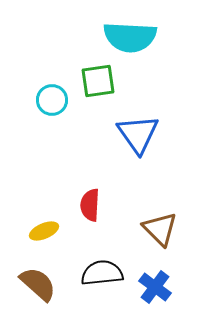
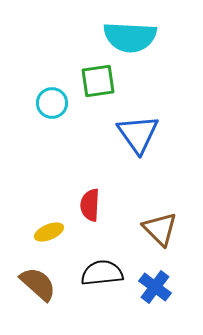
cyan circle: moved 3 px down
yellow ellipse: moved 5 px right, 1 px down
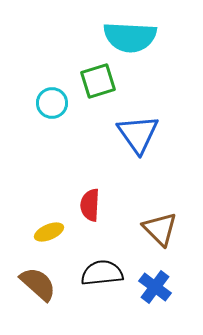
green square: rotated 9 degrees counterclockwise
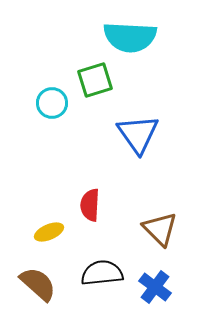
green square: moved 3 px left, 1 px up
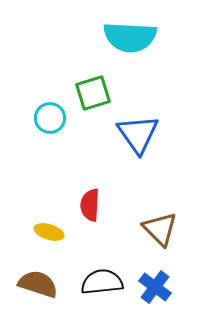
green square: moved 2 px left, 13 px down
cyan circle: moved 2 px left, 15 px down
yellow ellipse: rotated 40 degrees clockwise
black semicircle: moved 9 px down
brown semicircle: rotated 24 degrees counterclockwise
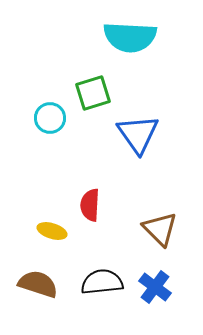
yellow ellipse: moved 3 px right, 1 px up
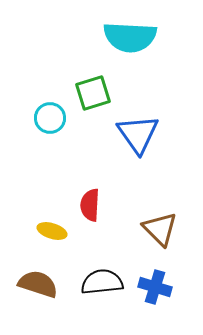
blue cross: rotated 20 degrees counterclockwise
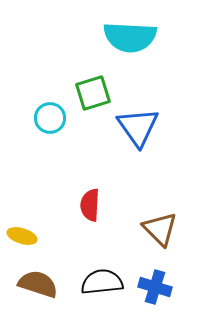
blue triangle: moved 7 px up
yellow ellipse: moved 30 px left, 5 px down
